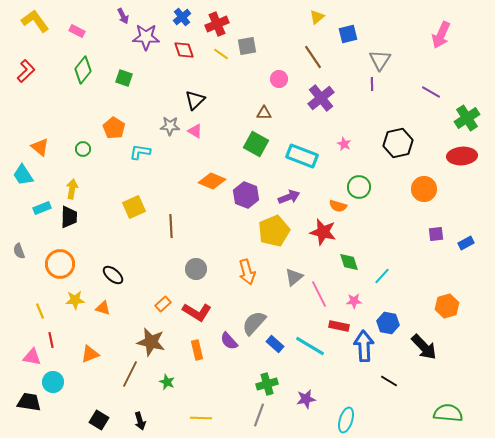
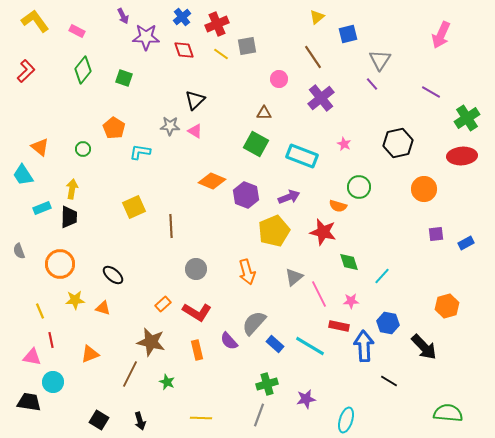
purple line at (372, 84): rotated 40 degrees counterclockwise
pink star at (354, 301): moved 3 px left
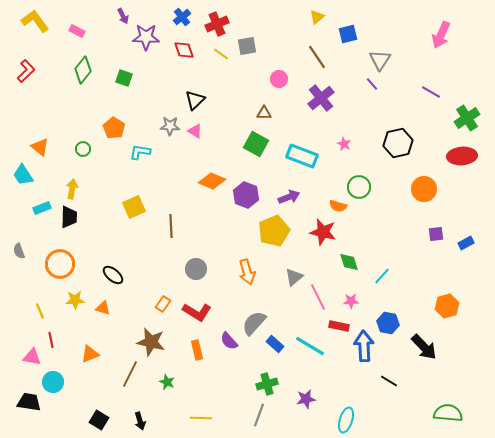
brown line at (313, 57): moved 4 px right
pink line at (319, 294): moved 1 px left, 3 px down
orange rectangle at (163, 304): rotated 14 degrees counterclockwise
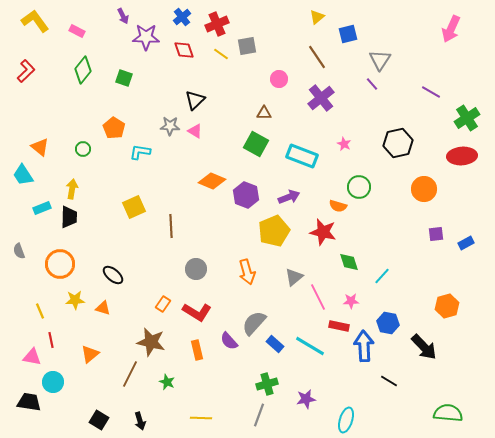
pink arrow at (441, 35): moved 10 px right, 6 px up
orange triangle at (90, 354): rotated 18 degrees counterclockwise
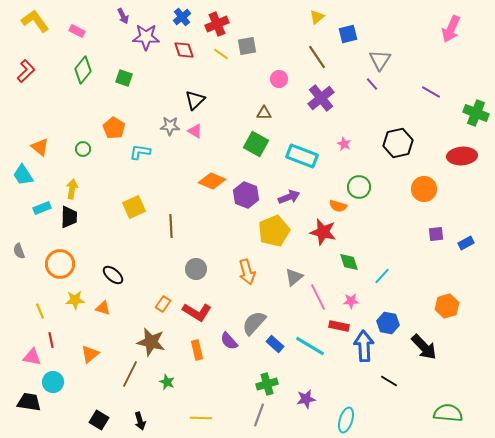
green cross at (467, 118): moved 9 px right, 5 px up; rotated 35 degrees counterclockwise
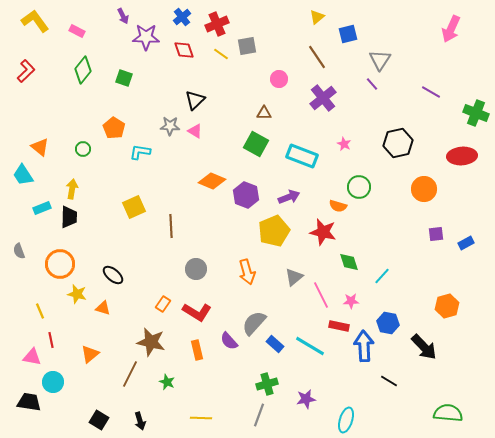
purple cross at (321, 98): moved 2 px right
pink line at (318, 297): moved 3 px right, 2 px up
yellow star at (75, 300): moved 2 px right, 6 px up; rotated 18 degrees clockwise
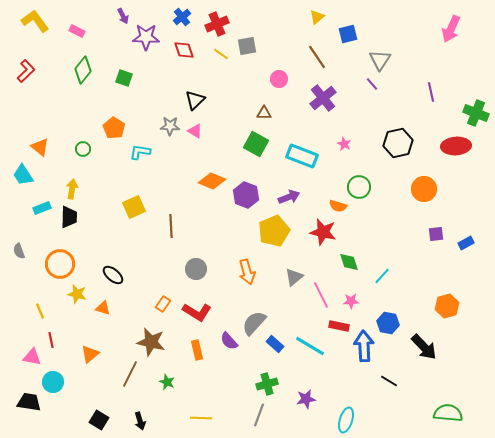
purple line at (431, 92): rotated 48 degrees clockwise
red ellipse at (462, 156): moved 6 px left, 10 px up
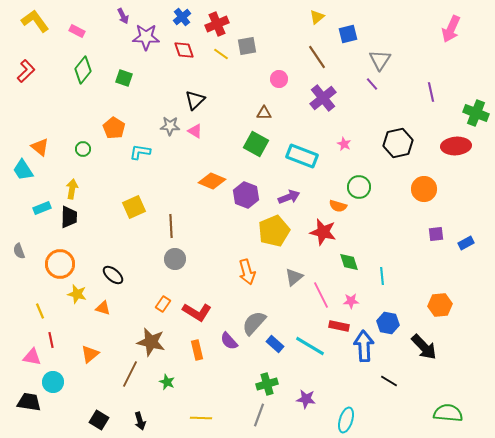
cyan trapezoid at (23, 175): moved 5 px up
gray circle at (196, 269): moved 21 px left, 10 px up
cyan line at (382, 276): rotated 48 degrees counterclockwise
orange hexagon at (447, 306): moved 7 px left, 1 px up; rotated 10 degrees clockwise
purple star at (306, 399): rotated 18 degrees clockwise
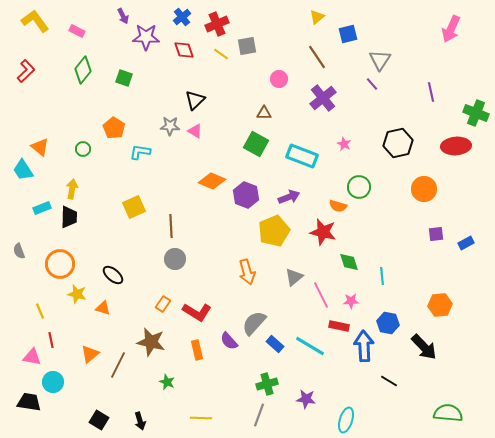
brown line at (130, 374): moved 12 px left, 9 px up
